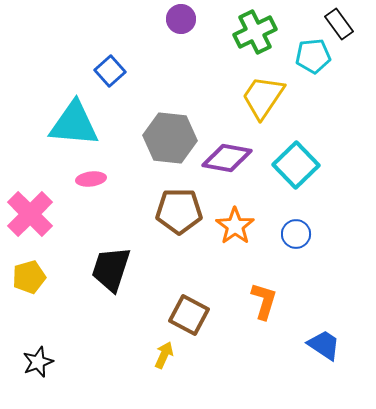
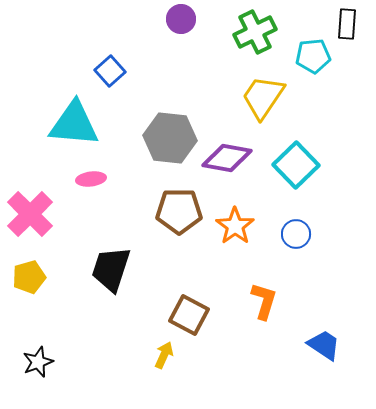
black rectangle: moved 8 px right; rotated 40 degrees clockwise
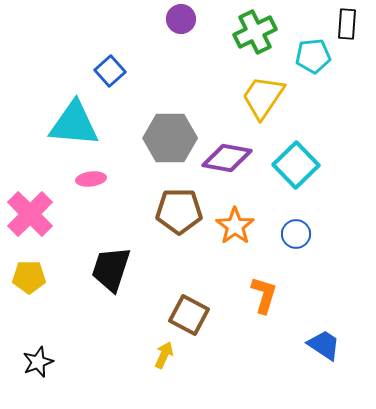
gray hexagon: rotated 6 degrees counterclockwise
yellow pentagon: rotated 16 degrees clockwise
orange L-shape: moved 6 px up
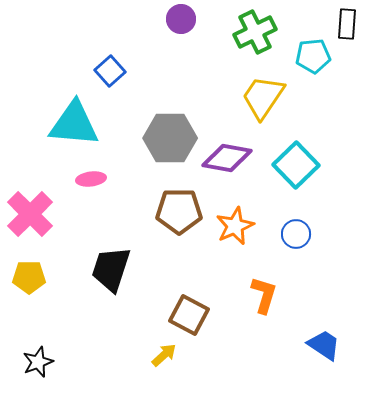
orange star: rotated 12 degrees clockwise
yellow arrow: rotated 24 degrees clockwise
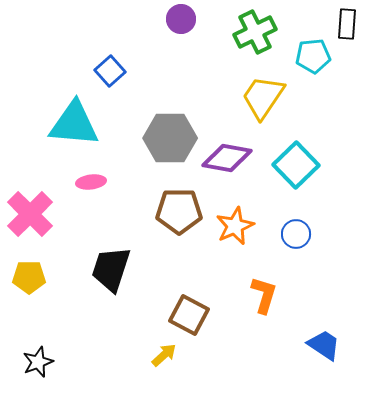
pink ellipse: moved 3 px down
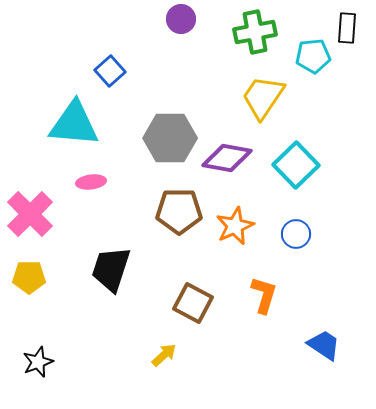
black rectangle: moved 4 px down
green cross: rotated 15 degrees clockwise
brown square: moved 4 px right, 12 px up
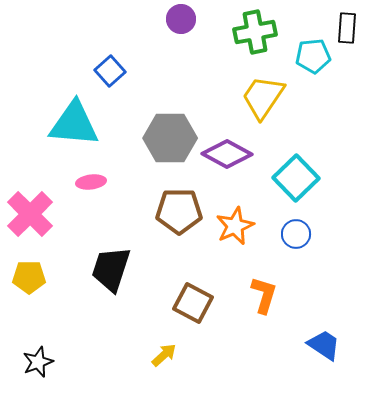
purple diamond: moved 4 px up; rotated 18 degrees clockwise
cyan square: moved 13 px down
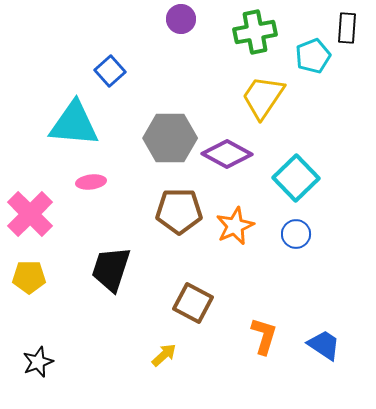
cyan pentagon: rotated 16 degrees counterclockwise
orange L-shape: moved 41 px down
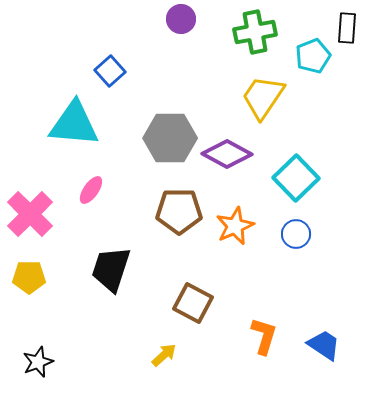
pink ellipse: moved 8 px down; rotated 48 degrees counterclockwise
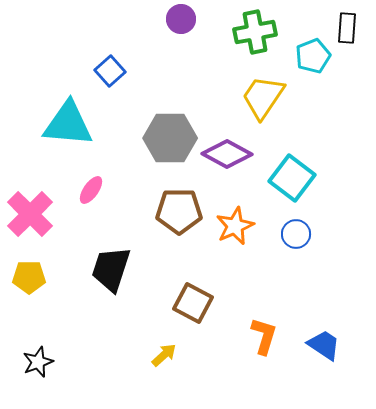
cyan triangle: moved 6 px left
cyan square: moved 4 px left; rotated 9 degrees counterclockwise
